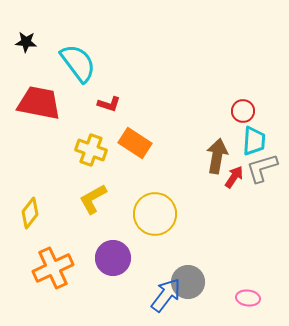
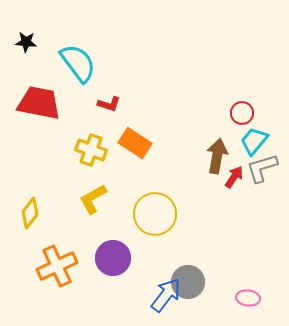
red circle: moved 1 px left, 2 px down
cyan trapezoid: rotated 144 degrees counterclockwise
orange cross: moved 4 px right, 2 px up
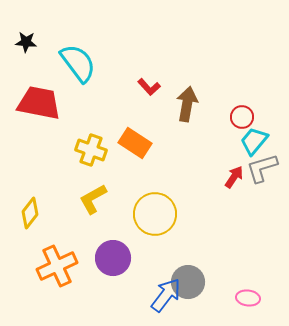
red L-shape: moved 40 px right, 17 px up; rotated 30 degrees clockwise
red circle: moved 4 px down
brown arrow: moved 30 px left, 52 px up
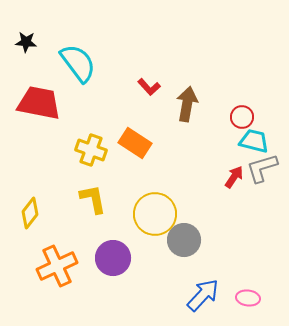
cyan trapezoid: rotated 64 degrees clockwise
yellow L-shape: rotated 108 degrees clockwise
gray circle: moved 4 px left, 42 px up
blue arrow: moved 37 px right; rotated 6 degrees clockwise
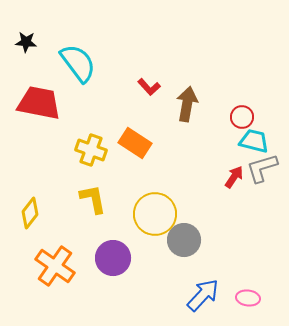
orange cross: moved 2 px left; rotated 30 degrees counterclockwise
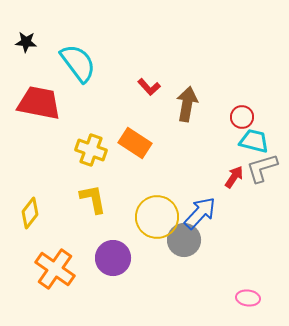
yellow circle: moved 2 px right, 3 px down
orange cross: moved 3 px down
blue arrow: moved 3 px left, 82 px up
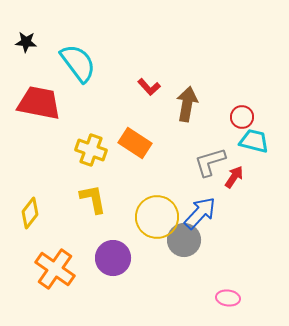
gray L-shape: moved 52 px left, 6 px up
pink ellipse: moved 20 px left
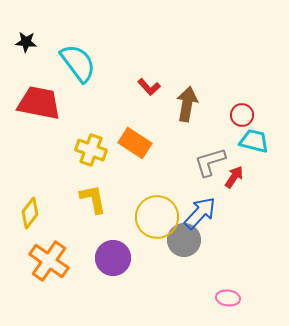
red circle: moved 2 px up
orange cross: moved 6 px left, 8 px up
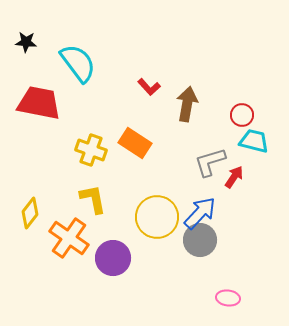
gray circle: moved 16 px right
orange cross: moved 20 px right, 23 px up
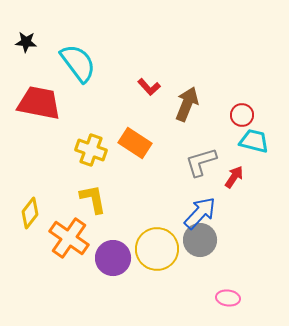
brown arrow: rotated 12 degrees clockwise
gray L-shape: moved 9 px left
yellow circle: moved 32 px down
